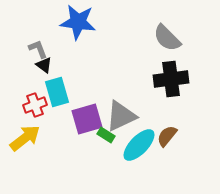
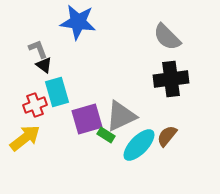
gray semicircle: moved 1 px up
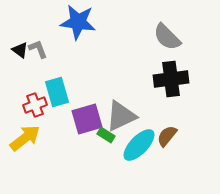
black triangle: moved 24 px left, 15 px up
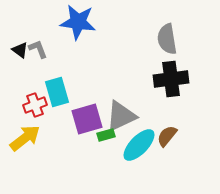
gray semicircle: moved 2 px down; rotated 36 degrees clockwise
green rectangle: rotated 48 degrees counterclockwise
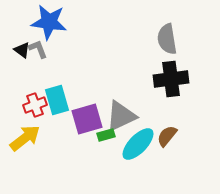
blue star: moved 29 px left
black triangle: moved 2 px right
cyan rectangle: moved 8 px down
cyan ellipse: moved 1 px left, 1 px up
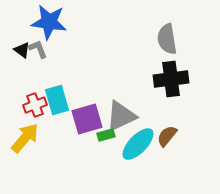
yellow arrow: rotated 12 degrees counterclockwise
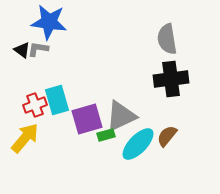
gray L-shape: rotated 60 degrees counterclockwise
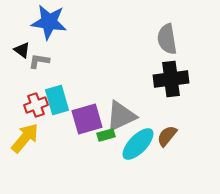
gray L-shape: moved 1 px right, 12 px down
red cross: moved 1 px right
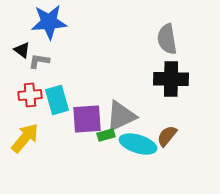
blue star: rotated 12 degrees counterclockwise
black cross: rotated 8 degrees clockwise
red cross: moved 6 px left, 10 px up; rotated 15 degrees clockwise
purple square: rotated 12 degrees clockwise
cyan ellipse: rotated 63 degrees clockwise
